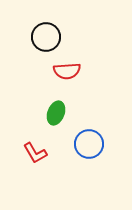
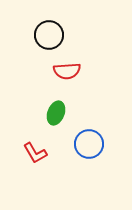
black circle: moved 3 px right, 2 px up
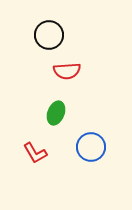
blue circle: moved 2 px right, 3 px down
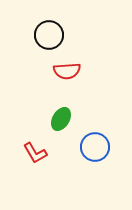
green ellipse: moved 5 px right, 6 px down; rotated 10 degrees clockwise
blue circle: moved 4 px right
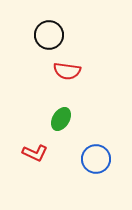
red semicircle: rotated 12 degrees clockwise
blue circle: moved 1 px right, 12 px down
red L-shape: rotated 35 degrees counterclockwise
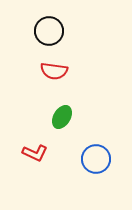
black circle: moved 4 px up
red semicircle: moved 13 px left
green ellipse: moved 1 px right, 2 px up
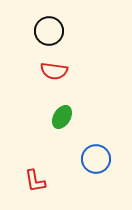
red L-shape: moved 28 px down; rotated 55 degrees clockwise
